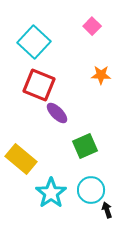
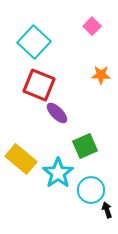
cyan star: moved 7 px right, 20 px up
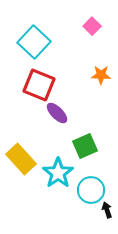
yellow rectangle: rotated 8 degrees clockwise
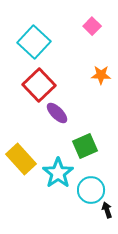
red square: rotated 24 degrees clockwise
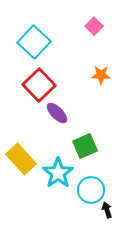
pink square: moved 2 px right
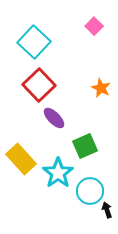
orange star: moved 13 px down; rotated 24 degrees clockwise
purple ellipse: moved 3 px left, 5 px down
cyan circle: moved 1 px left, 1 px down
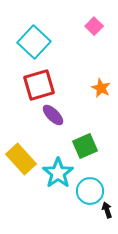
red square: rotated 28 degrees clockwise
purple ellipse: moved 1 px left, 3 px up
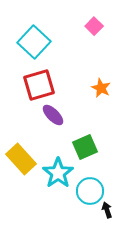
green square: moved 1 px down
